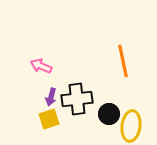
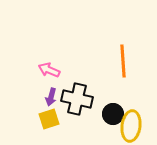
orange line: rotated 8 degrees clockwise
pink arrow: moved 8 px right, 4 px down
black cross: rotated 20 degrees clockwise
black circle: moved 4 px right
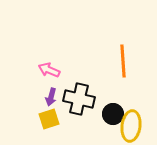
black cross: moved 2 px right
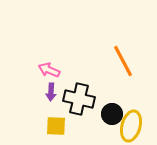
orange line: rotated 24 degrees counterclockwise
purple arrow: moved 5 px up; rotated 12 degrees counterclockwise
black circle: moved 1 px left
yellow square: moved 7 px right, 7 px down; rotated 20 degrees clockwise
yellow ellipse: rotated 8 degrees clockwise
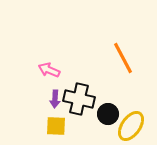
orange line: moved 3 px up
purple arrow: moved 4 px right, 7 px down
black circle: moved 4 px left
yellow ellipse: rotated 20 degrees clockwise
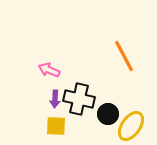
orange line: moved 1 px right, 2 px up
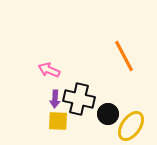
yellow square: moved 2 px right, 5 px up
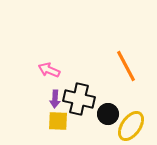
orange line: moved 2 px right, 10 px down
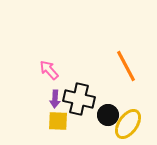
pink arrow: rotated 25 degrees clockwise
black circle: moved 1 px down
yellow ellipse: moved 3 px left, 2 px up
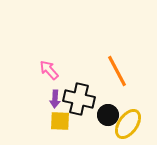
orange line: moved 9 px left, 5 px down
yellow square: moved 2 px right
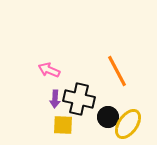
pink arrow: rotated 25 degrees counterclockwise
black circle: moved 2 px down
yellow square: moved 3 px right, 4 px down
